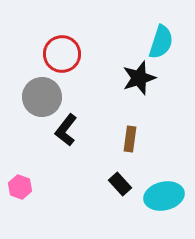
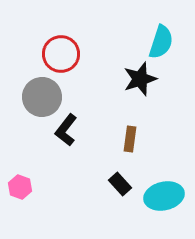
red circle: moved 1 px left
black star: moved 1 px right, 1 px down
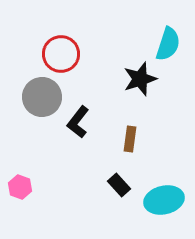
cyan semicircle: moved 7 px right, 2 px down
black L-shape: moved 12 px right, 8 px up
black rectangle: moved 1 px left, 1 px down
cyan ellipse: moved 4 px down
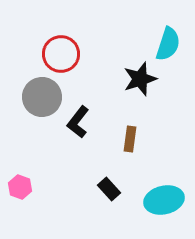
black rectangle: moved 10 px left, 4 px down
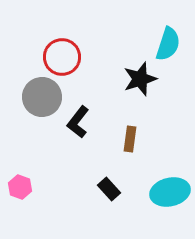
red circle: moved 1 px right, 3 px down
cyan ellipse: moved 6 px right, 8 px up
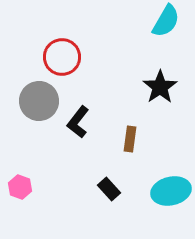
cyan semicircle: moved 2 px left, 23 px up; rotated 12 degrees clockwise
black star: moved 20 px right, 8 px down; rotated 16 degrees counterclockwise
gray circle: moved 3 px left, 4 px down
cyan ellipse: moved 1 px right, 1 px up
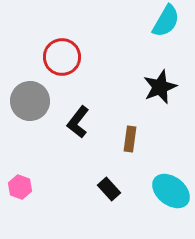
black star: rotated 12 degrees clockwise
gray circle: moved 9 px left
cyan ellipse: rotated 51 degrees clockwise
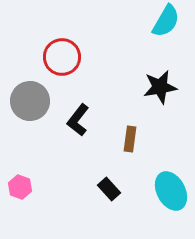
black star: rotated 12 degrees clockwise
black L-shape: moved 2 px up
cyan ellipse: rotated 24 degrees clockwise
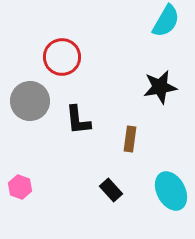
black L-shape: rotated 44 degrees counterclockwise
black rectangle: moved 2 px right, 1 px down
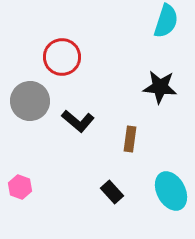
cyan semicircle: rotated 12 degrees counterclockwise
black star: rotated 16 degrees clockwise
black L-shape: moved 1 px down; rotated 44 degrees counterclockwise
black rectangle: moved 1 px right, 2 px down
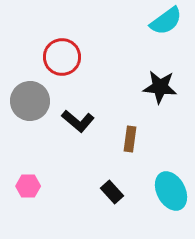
cyan semicircle: rotated 36 degrees clockwise
pink hexagon: moved 8 px right, 1 px up; rotated 20 degrees counterclockwise
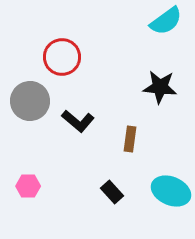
cyan ellipse: rotated 39 degrees counterclockwise
